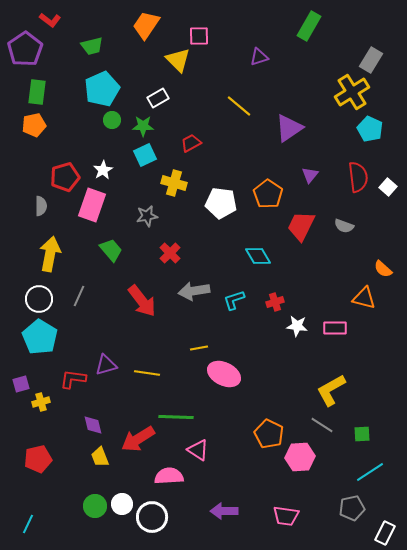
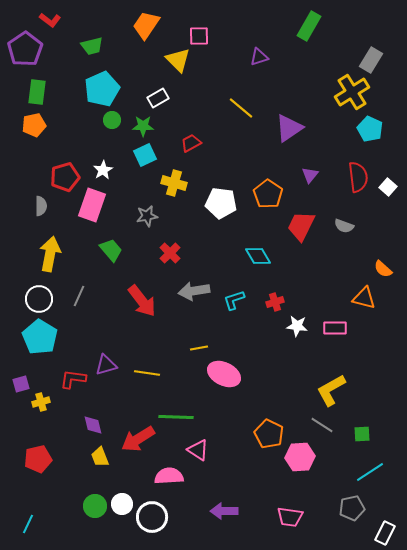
yellow line at (239, 106): moved 2 px right, 2 px down
pink trapezoid at (286, 516): moved 4 px right, 1 px down
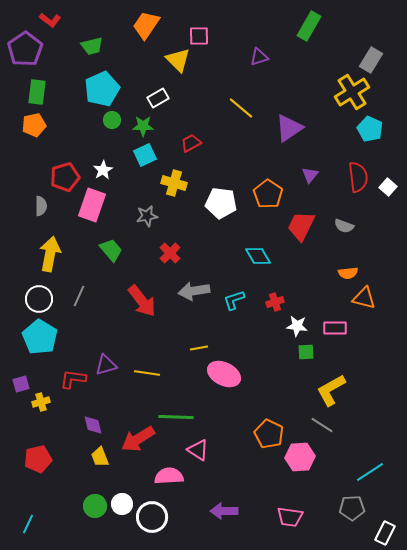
orange semicircle at (383, 269): moved 35 px left, 4 px down; rotated 48 degrees counterclockwise
green square at (362, 434): moved 56 px left, 82 px up
gray pentagon at (352, 508): rotated 10 degrees clockwise
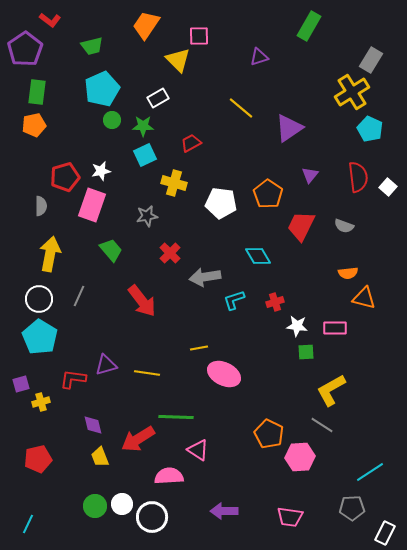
white star at (103, 170): moved 2 px left, 1 px down; rotated 18 degrees clockwise
gray arrow at (194, 291): moved 11 px right, 14 px up
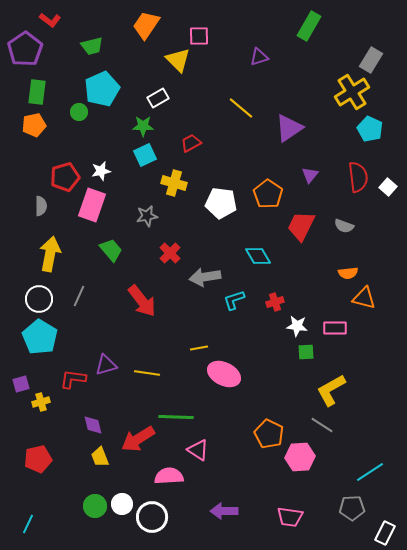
green circle at (112, 120): moved 33 px left, 8 px up
